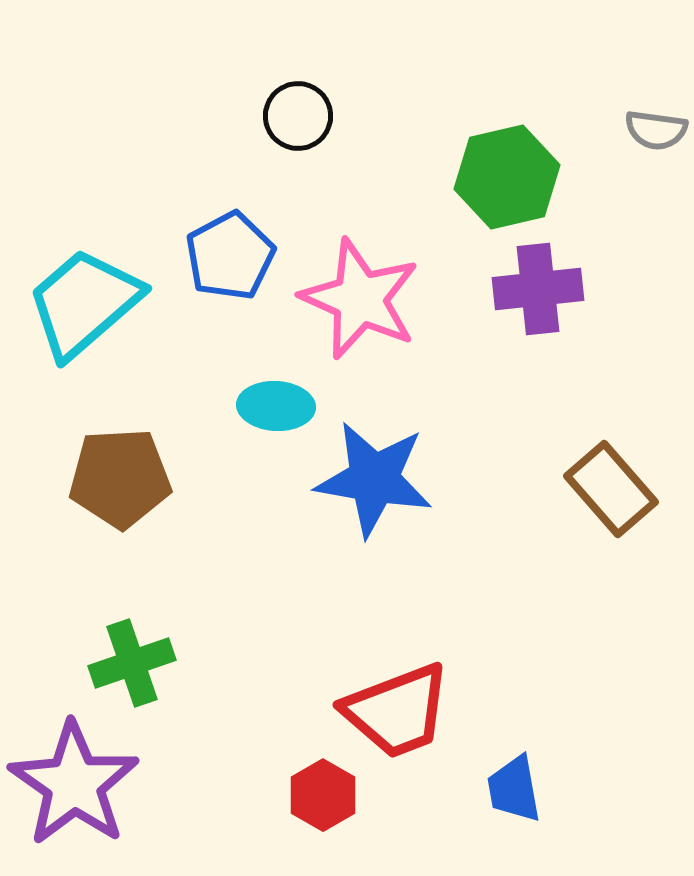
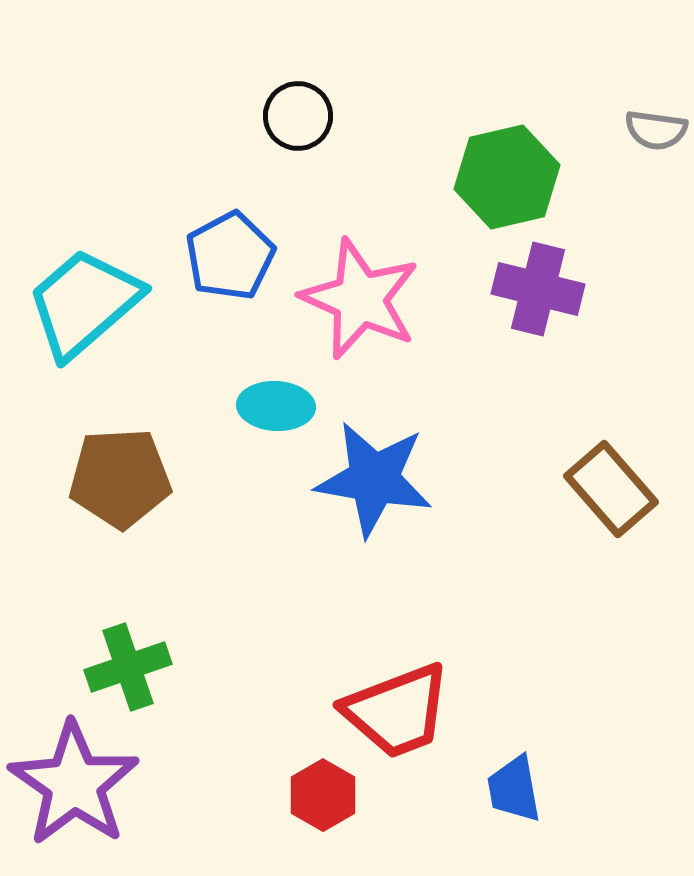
purple cross: rotated 20 degrees clockwise
green cross: moved 4 px left, 4 px down
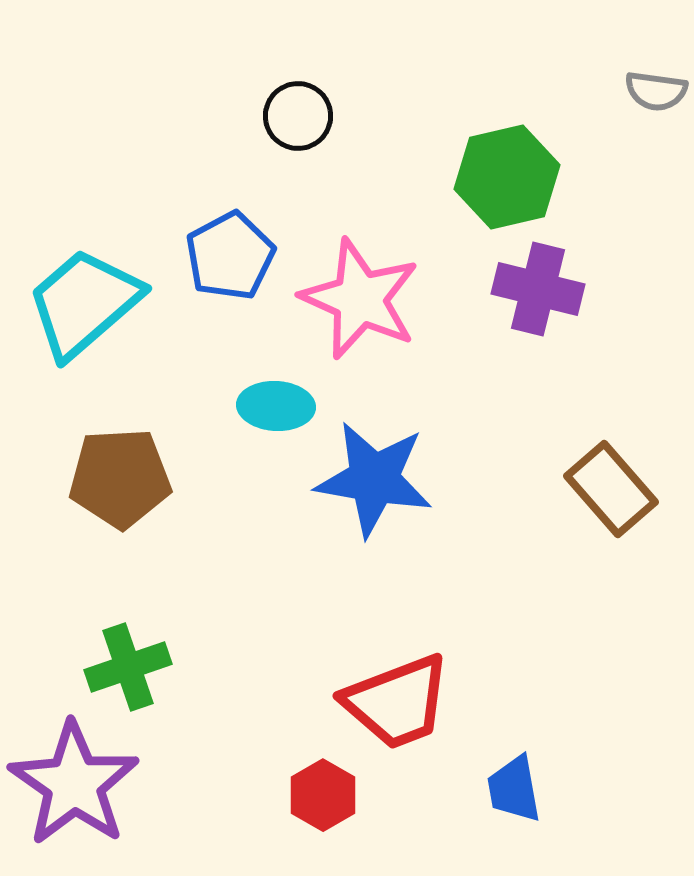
gray semicircle: moved 39 px up
red trapezoid: moved 9 px up
